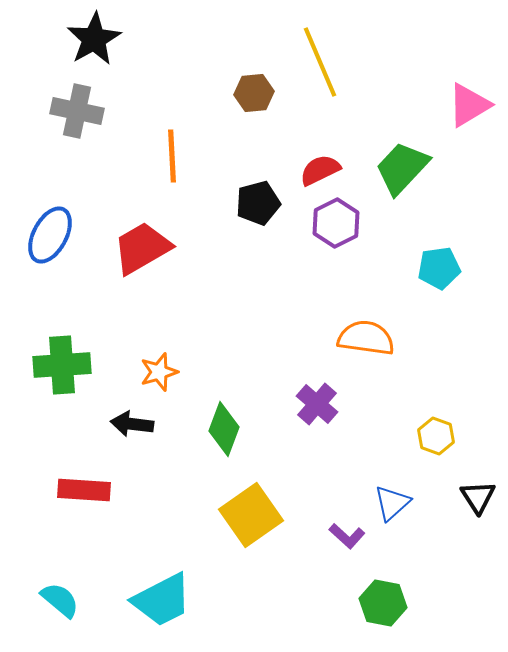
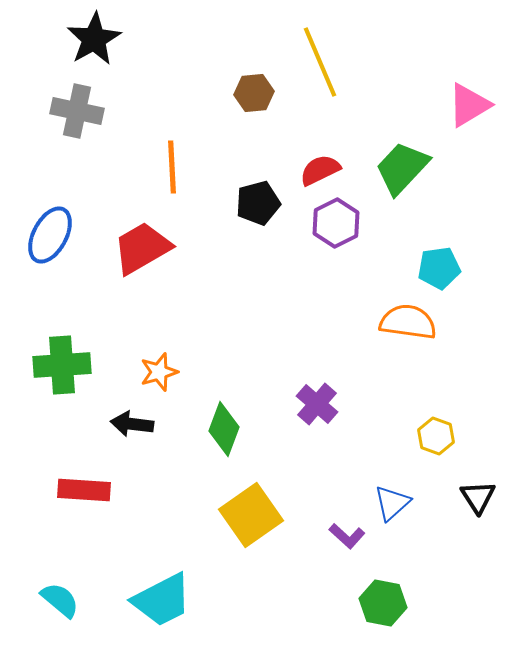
orange line: moved 11 px down
orange semicircle: moved 42 px right, 16 px up
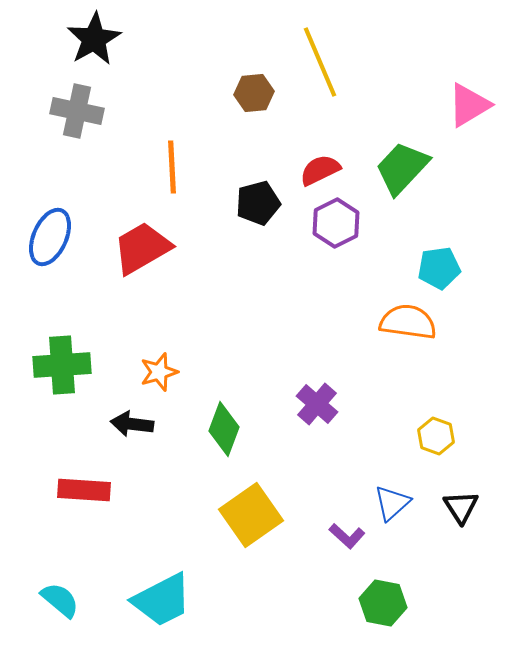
blue ellipse: moved 2 px down; rotated 4 degrees counterclockwise
black triangle: moved 17 px left, 10 px down
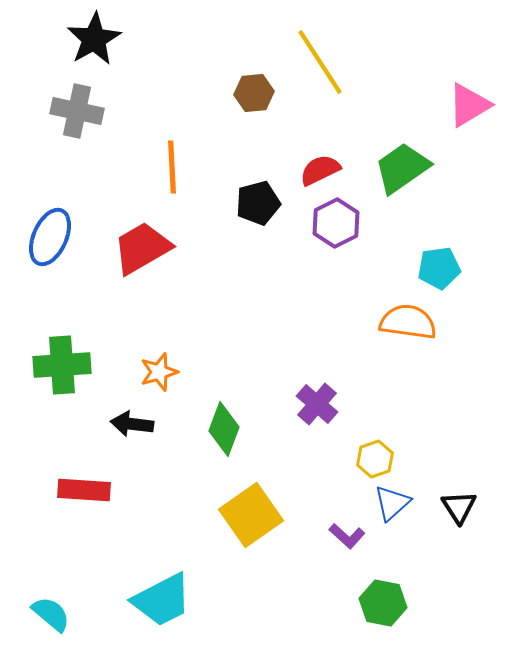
yellow line: rotated 10 degrees counterclockwise
green trapezoid: rotated 12 degrees clockwise
yellow hexagon: moved 61 px left, 23 px down; rotated 21 degrees clockwise
black triangle: moved 2 px left
cyan semicircle: moved 9 px left, 14 px down
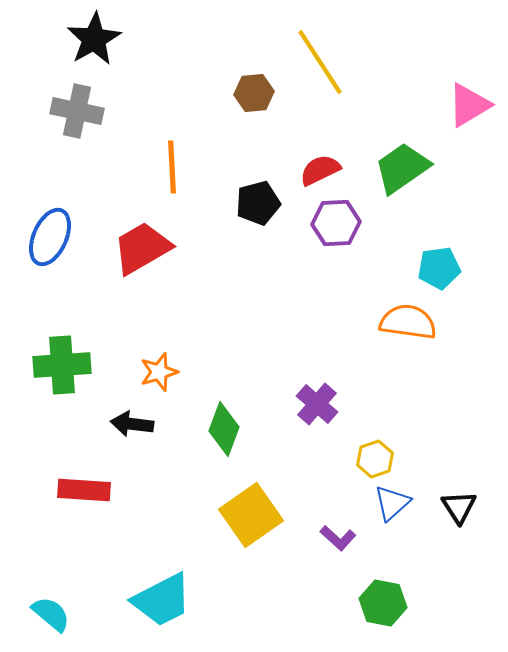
purple hexagon: rotated 24 degrees clockwise
purple L-shape: moved 9 px left, 2 px down
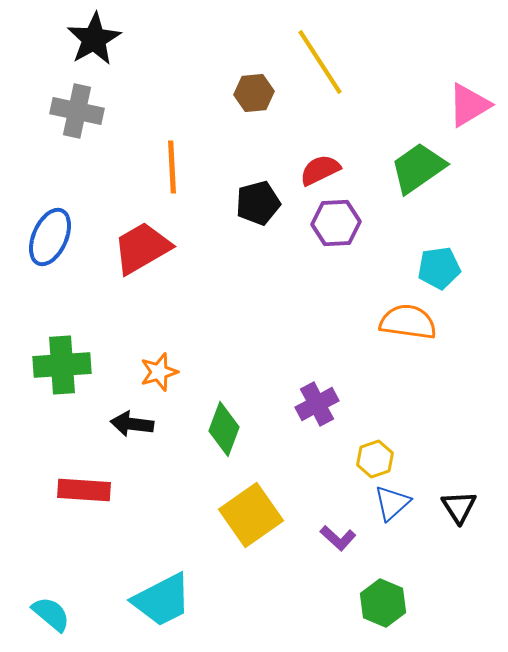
green trapezoid: moved 16 px right
purple cross: rotated 21 degrees clockwise
green hexagon: rotated 12 degrees clockwise
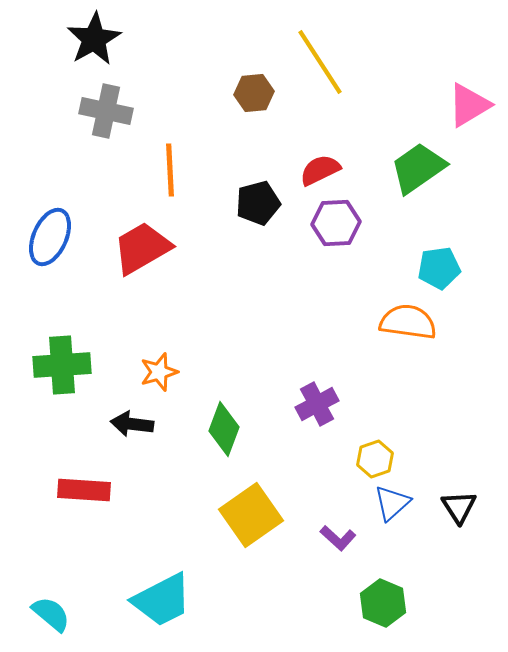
gray cross: moved 29 px right
orange line: moved 2 px left, 3 px down
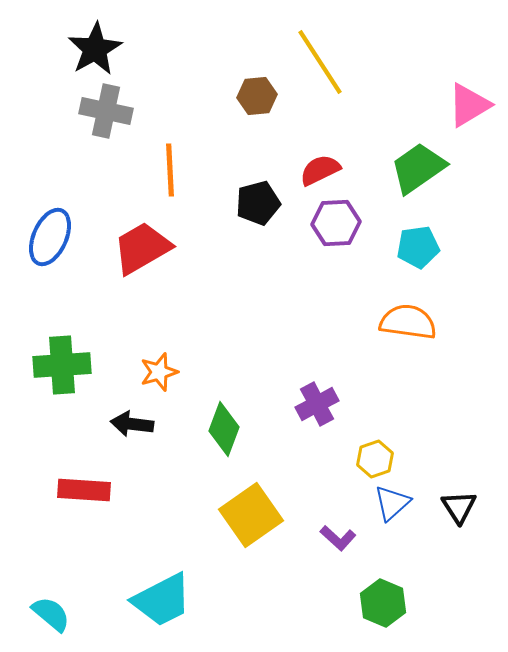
black star: moved 1 px right, 10 px down
brown hexagon: moved 3 px right, 3 px down
cyan pentagon: moved 21 px left, 21 px up
